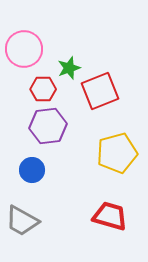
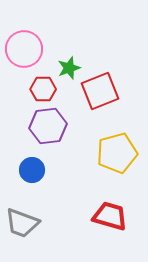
gray trapezoid: moved 2 px down; rotated 9 degrees counterclockwise
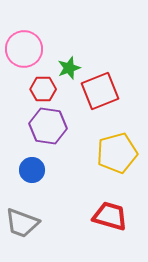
purple hexagon: rotated 15 degrees clockwise
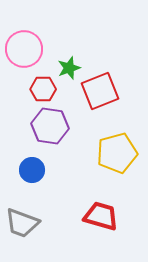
purple hexagon: moved 2 px right
red trapezoid: moved 9 px left
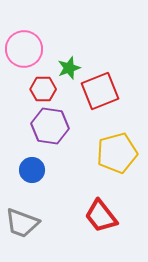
red trapezoid: rotated 144 degrees counterclockwise
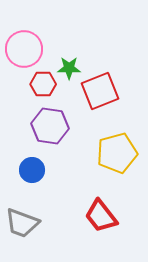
green star: rotated 20 degrees clockwise
red hexagon: moved 5 px up
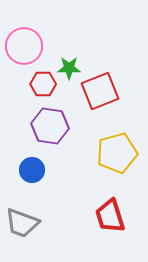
pink circle: moved 3 px up
red trapezoid: moved 9 px right; rotated 21 degrees clockwise
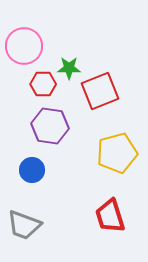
gray trapezoid: moved 2 px right, 2 px down
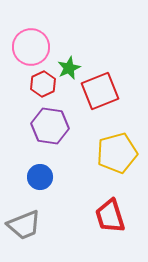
pink circle: moved 7 px right, 1 px down
green star: rotated 25 degrees counterclockwise
red hexagon: rotated 25 degrees counterclockwise
blue circle: moved 8 px right, 7 px down
gray trapezoid: rotated 42 degrees counterclockwise
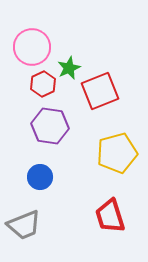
pink circle: moved 1 px right
